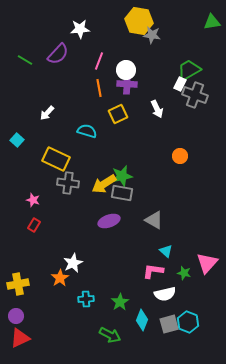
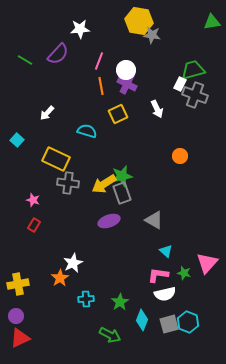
green trapezoid at (189, 70): moved 4 px right; rotated 15 degrees clockwise
purple cross at (127, 84): rotated 24 degrees clockwise
orange line at (99, 88): moved 2 px right, 2 px up
gray rectangle at (122, 193): rotated 60 degrees clockwise
pink L-shape at (153, 271): moved 5 px right, 4 px down
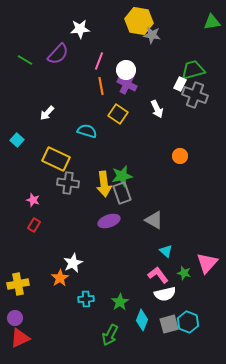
yellow square at (118, 114): rotated 30 degrees counterclockwise
yellow arrow at (104, 184): rotated 65 degrees counterclockwise
pink L-shape at (158, 275): rotated 45 degrees clockwise
purple circle at (16, 316): moved 1 px left, 2 px down
green arrow at (110, 335): rotated 90 degrees clockwise
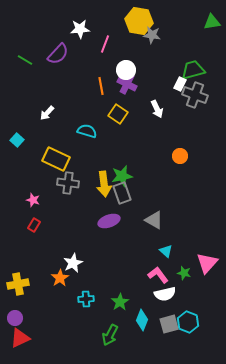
pink line at (99, 61): moved 6 px right, 17 px up
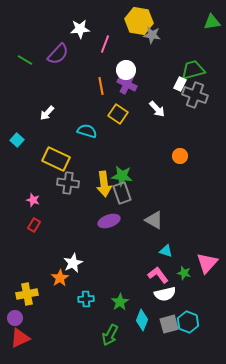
white arrow at (157, 109): rotated 18 degrees counterclockwise
green star at (122, 176): rotated 20 degrees clockwise
cyan triangle at (166, 251): rotated 24 degrees counterclockwise
yellow cross at (18, 284): moved 9 px right, 10 px down
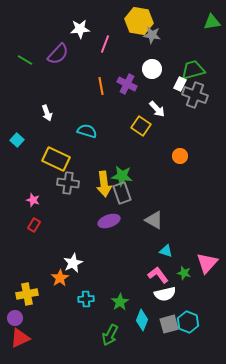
white circle at (126, 70): moved 26 px right, 1 px up
white arrow at (47, 113): rotated 63 degrees counterclockwise
yellow square at (118, 114): moved 23 px right, 12 px down
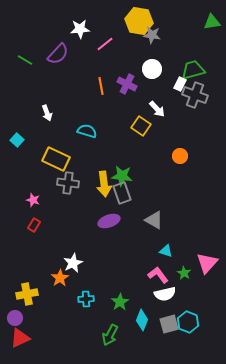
pink line at (105, 44): rotated 30 degrees clockwise
green star at (184, 273): rotated 16 degrees clockwise
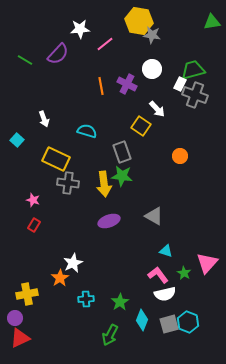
white arrow at (47, 113): moved 3 px left, 6 px down
gray rectangle at (122, 193): moved 41 px up
gray triangle at (154, 220): moved 4 px up
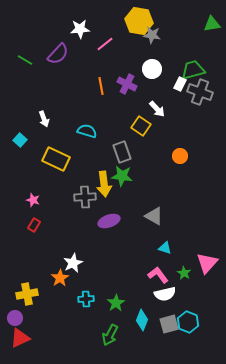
green triangle at (212, 22): moved 2 px down
gray cross at (195, 95): moved 5 px right, 3 px up
cyan square at (17, 140): moved 3 px right
gray cross at (68, 183): moved 17 px right, 14 px down; rotated 10 degrees counterclockwise
cyan triangle at (166, 251): moved 1 px left, 3 px up
green star at (120, 302): moved 4 px left, 1 px down
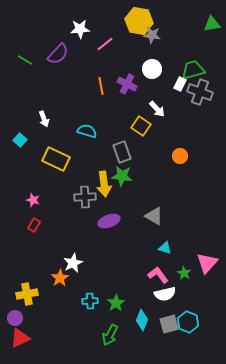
cyan cross at (86, 299): moved 4 px right, 2 px down
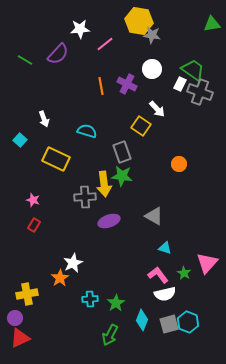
green trapezoid at (193, 70): rotated 50 degrees clockwise
orange circle at (180, 156): moved 1 px left, 8 px down
cyan cross at (90, 301): moved 2 px up
